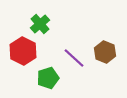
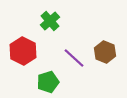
green cross: moved 10 px right, 3 px up
green pentagon: moved 4 px down
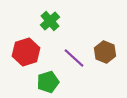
red hexagon: moved 3 px right, 1 px down; rotated 16 degrees clockwise
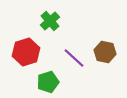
brown hexagon: rotated 10 degrees counterclockwise
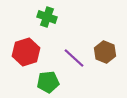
green cross: moved 3 px left, 4 px up; rotated 30 degrees counterclockwise
brown hexagon: rotated 10 degrees clockwise
green pentagon: rotated 10 degrees clockwise
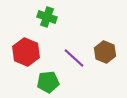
red hexagon: rotated 20 degrees counterclockwise
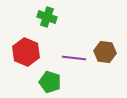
brown hexagon: rotated 15 degrees counterclockwise
purple line: rotated 35 degrees counterclockwise
green pentagon: moved 2 px right; rotated 25 degrees clockwise
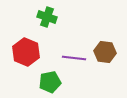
green pentagon: rotated 30 degrees counterclockwise
